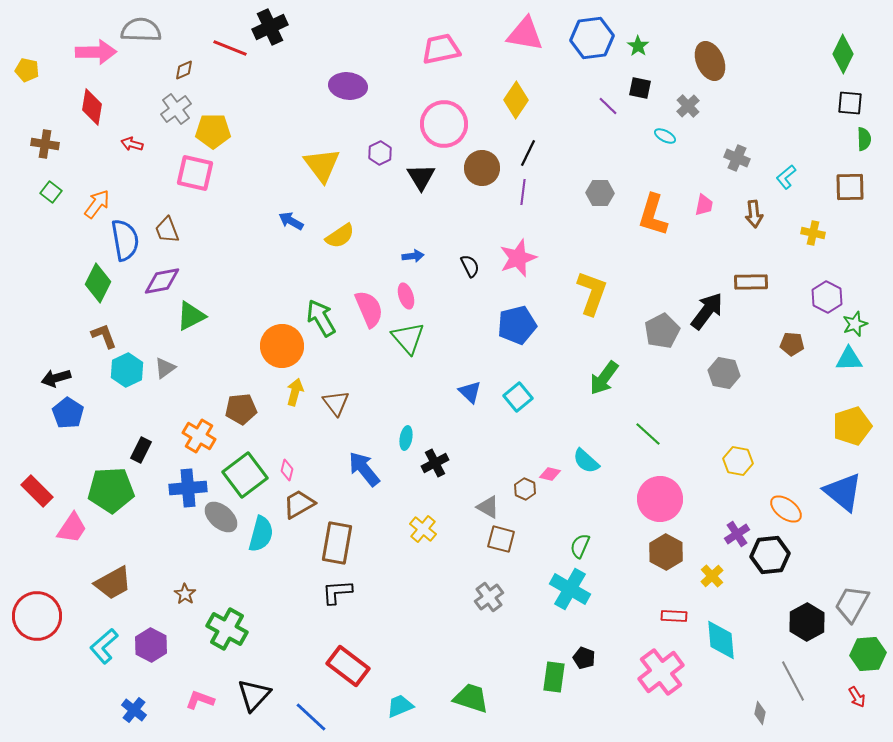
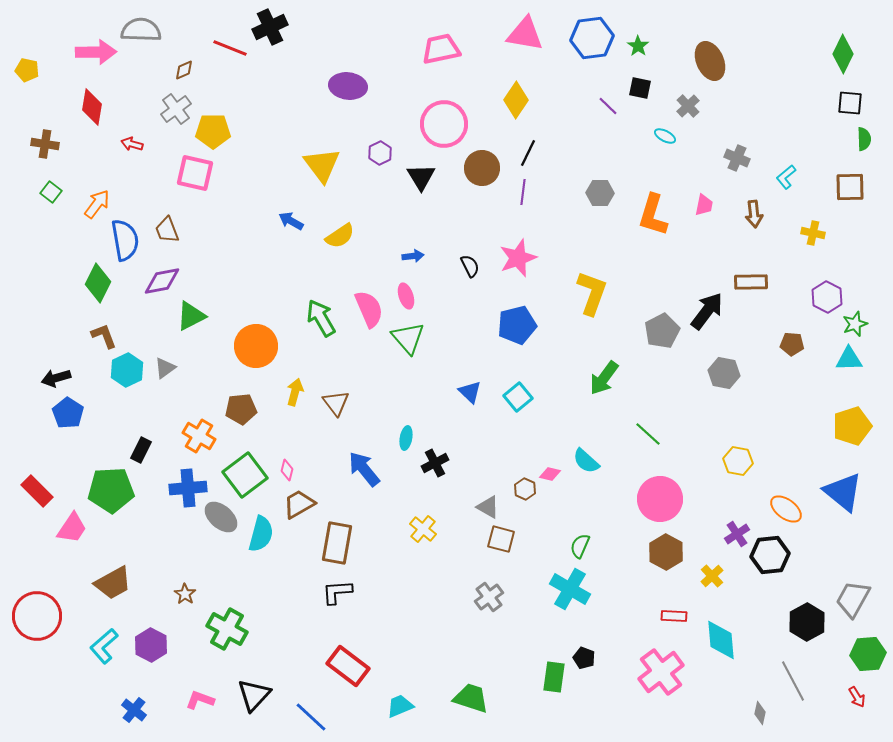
orange circle at (282, 346): moved 26 px left
gray trapezoid at (852, 604): moved 1 px right, 5 px up
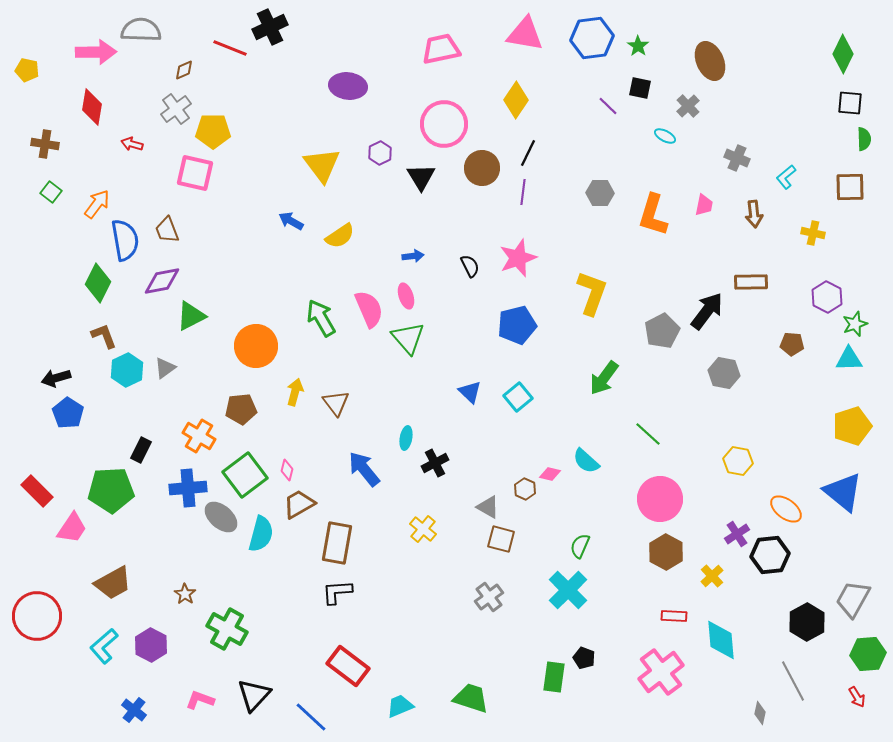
cyan cross at (570, 589): moved 2 px left, 1 px down; rotated 15 degrees clockwise
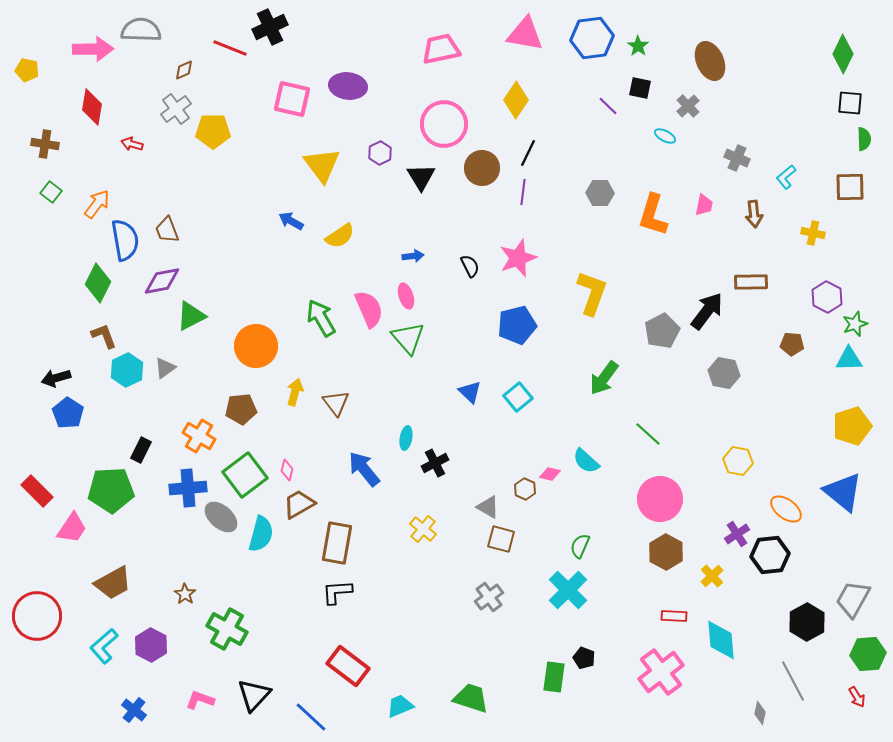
pink arrow at (96, 52): moved 3 px left, 3 px up
pink square at (195, 173): moved 97 px right, 74 px up
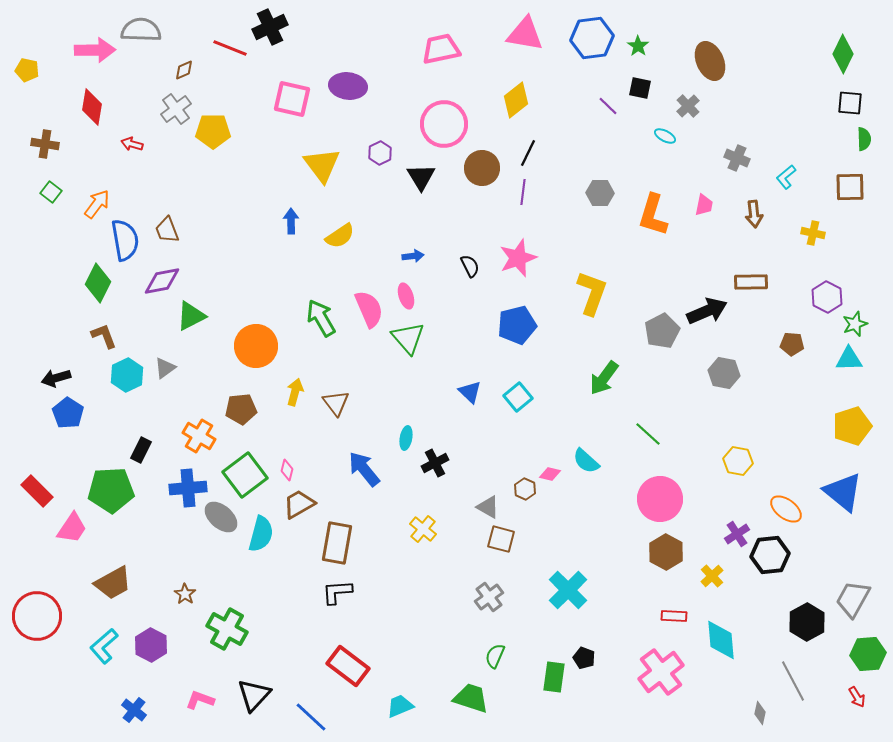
pink arrow at (93, 49): moved 2 px right, 1 px down
yellow diamond at (516, 100): rotated 18 degrees clockwise
blue arrow at (291, 221): rotated 60 degrees clockwise
black arrow at (707, 311): rotated 30 degrees clockwise
cyan hexagon at (127, 370): moved 5 px down
green semicircle at (580, 546): moved 85 px left, 110 px down
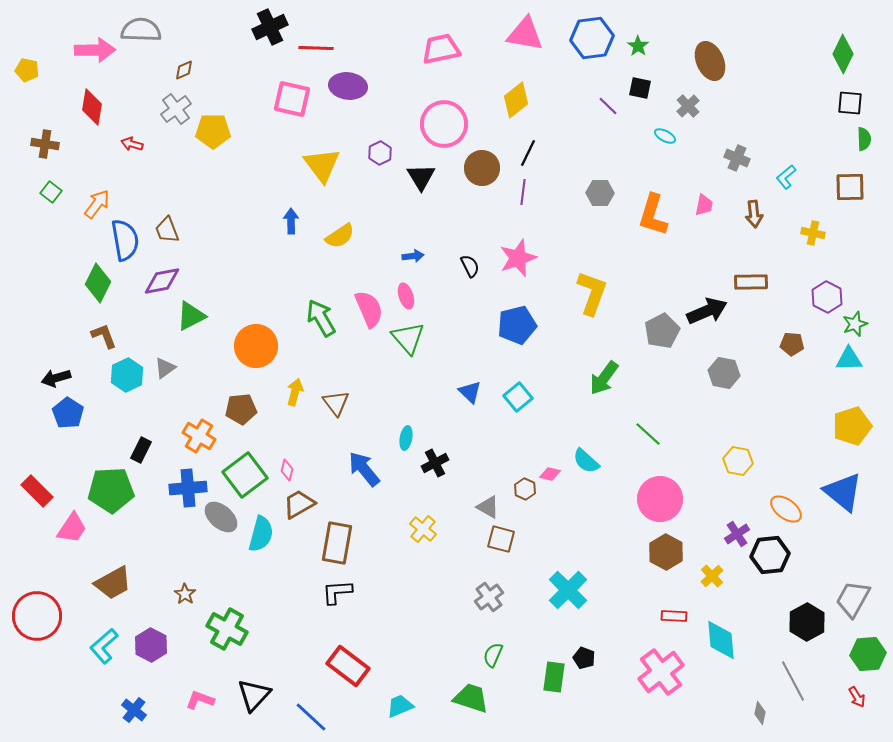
red line at (230, 48): moved 86 px right; rotated 20 degrees counterclockwise
green semicircle at (495, 656): moved 2 px left, 1 px up
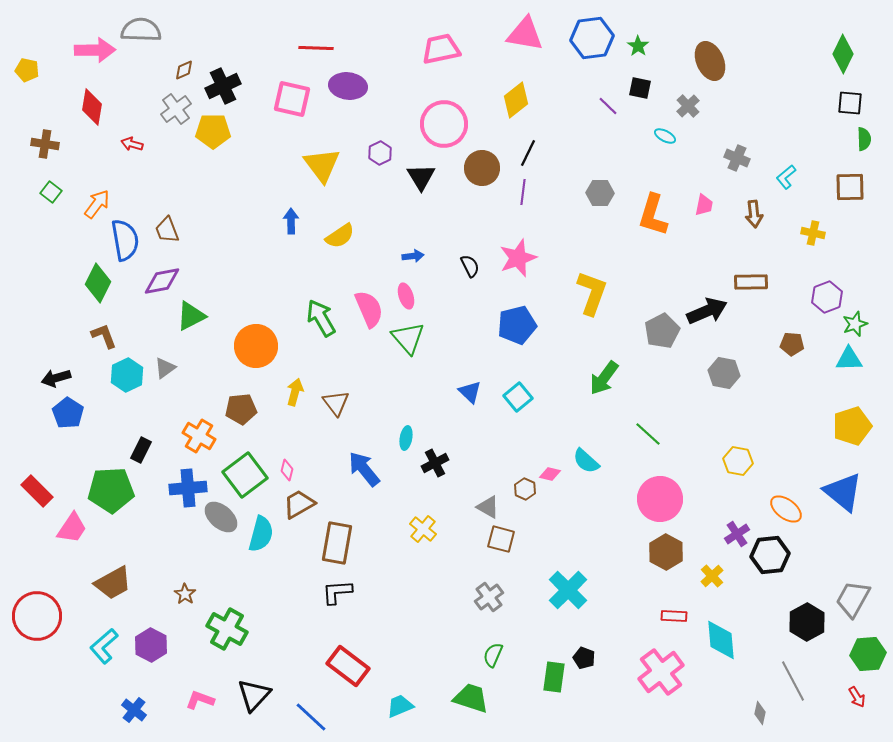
black cross at (270, 27): moved 47 px left, 59 px down
purple hexagon at (827, 297): rotated 12 degrees clockwise
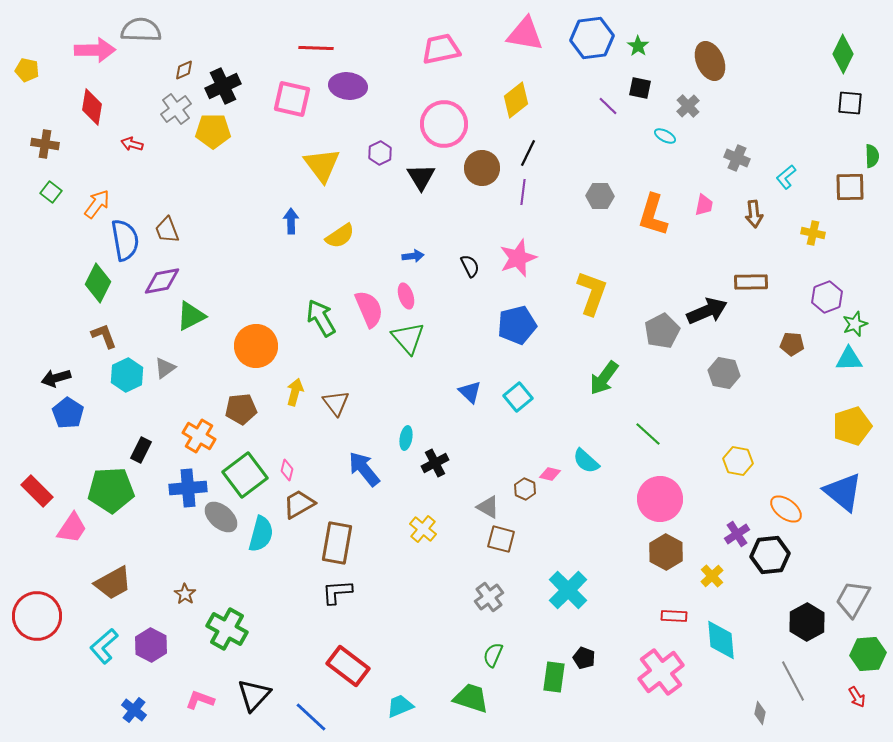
green semicircle at (864, 139): moved 8 px right, 17 px down
gray hexagon at (600, 193): moved 3 px down
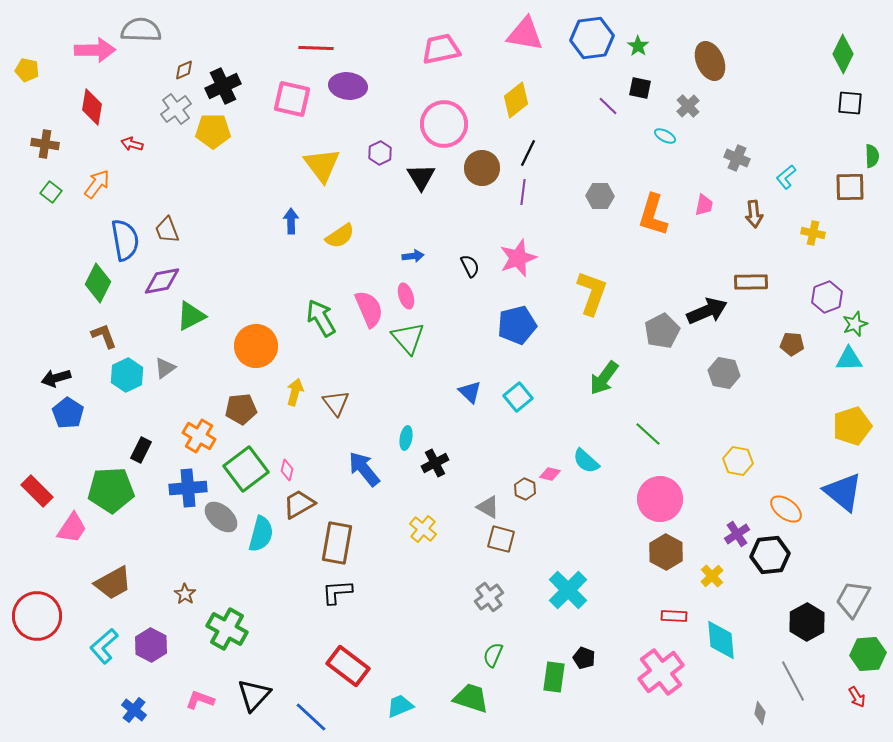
orange arrow at (97, 204): moved 20 px up
green square at (245, 475): moved 1 px right, 6 px up
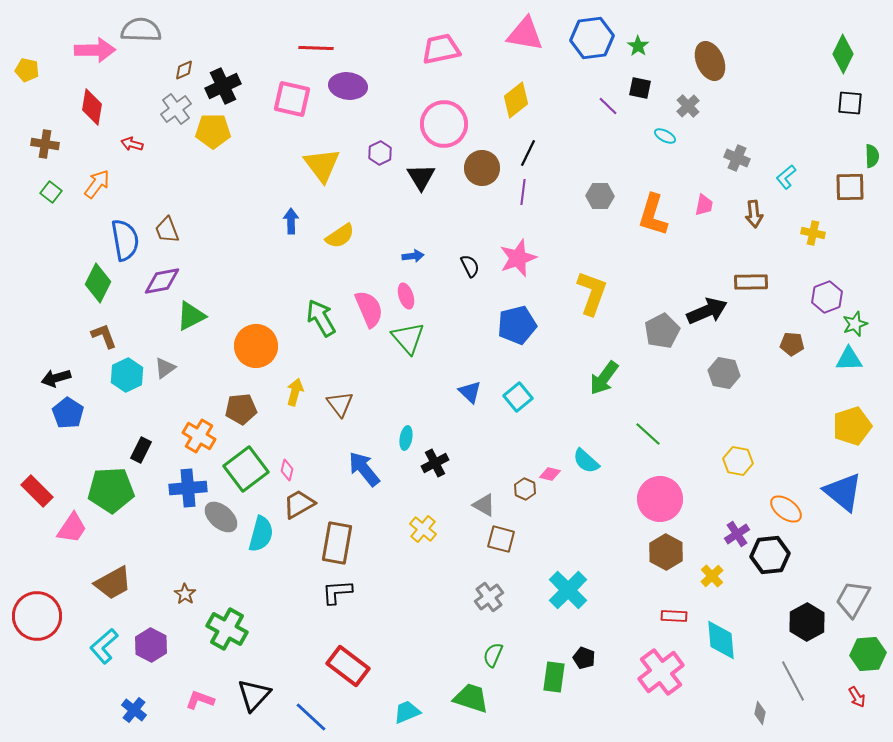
brown triangle at (336, 403): moved 4 px right, 1 px down
gray triangle at (488, 507): moved 4 px left, 2 px up
cyan trapezoid at (400, 706): moved 7 px right, 6 px down
